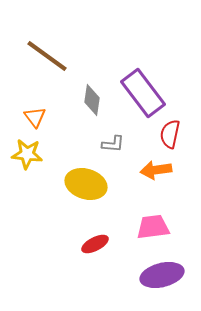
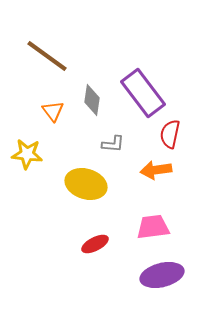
orange triangle: moved 18 px right, 6 px up
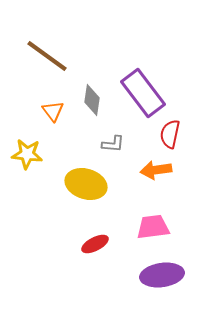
purple ellipse: rotated 6 degrees clockwise
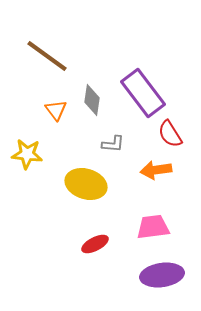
orange triangle: moved 3 px right, 1 px up
red semicircle: rotated 44 degrees counterclockwise
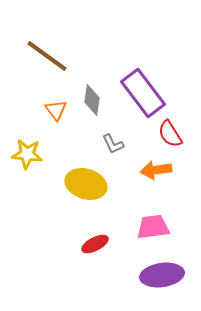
gray L-shape: rotated 60 degrees clockwise
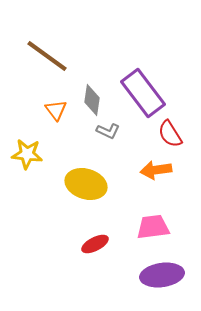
gray L-shape: moved 5 px left, 13 px up; rotated 40 degrees counterclockwise
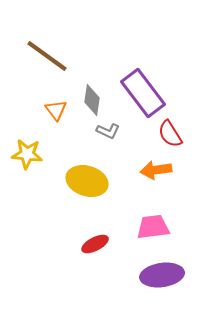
yellow ellipse: moved 1 px right, 3 px up
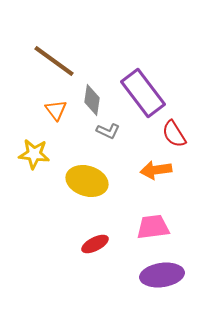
brown line: moved 7 px right, 5 px down
red semicircle: moved 4 px right
yellow star: moved 7 px right
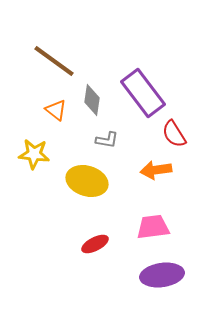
orange triangle: rotated 15 degrees counterclockwise
gray L-shape: moved 1 px left, 9 px down; rotated 15 degrees counterclockwise
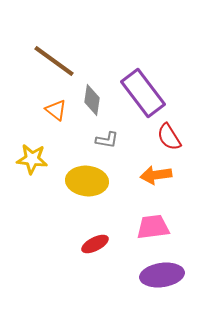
red semicircle: moved 5 px left, 3 px down
yellow star: moved 2 px left, 5 px down
orange arrow: moved 5 px down
yellow ellipse: rotated 12 degrees counterclockwise
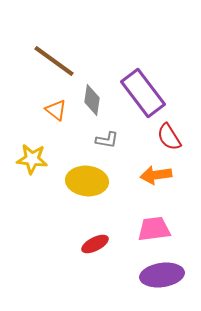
pink trapezoid: moved 1 px right, 2 px down
